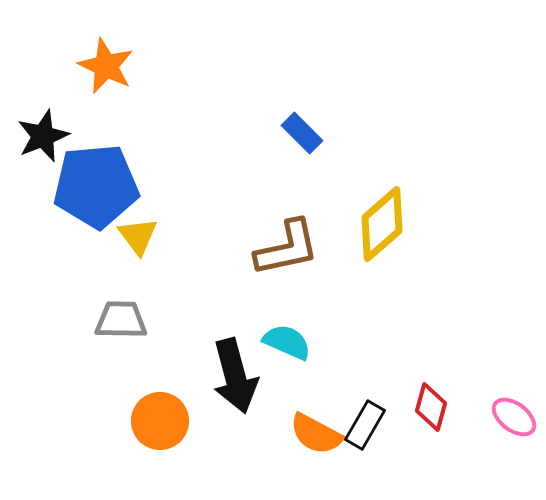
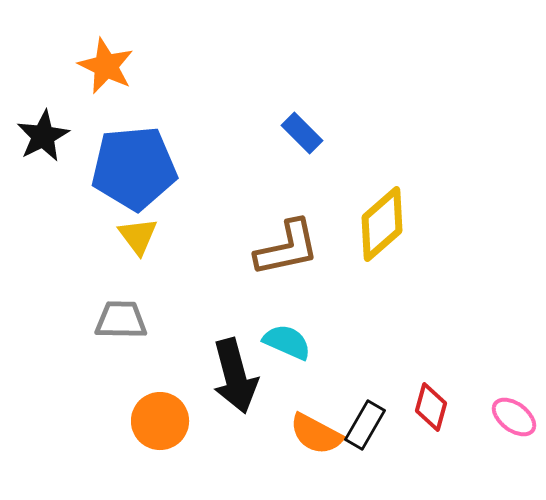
black star: rotated 6 degrees counterclockwise
blue pentagon: moved 38 px right, 18 px up
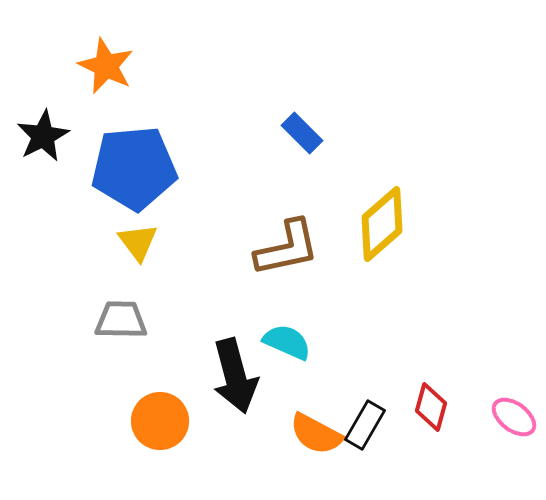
yellow triangle: moved 6 px down
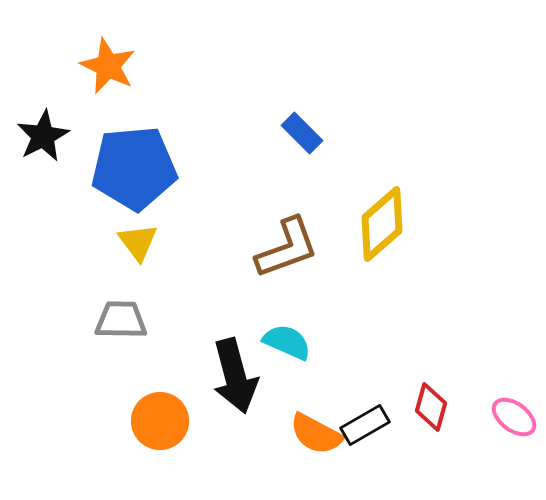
orange star: moved 2 px right
brown L-shape: rotated 8 degrees counterclockwise
black rectangle: rotated 30 degrees clockwise
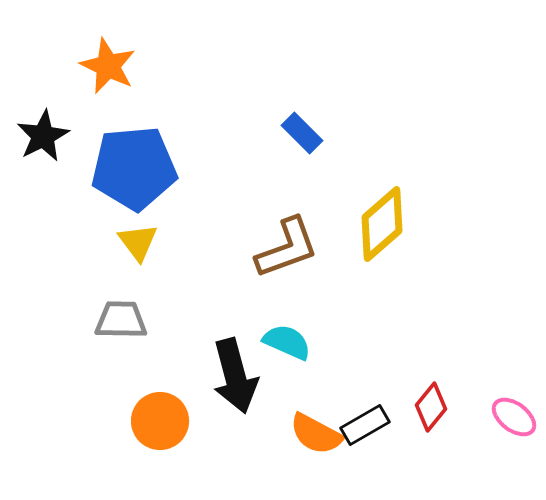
red diamond: rotated 24 degrees clockwise
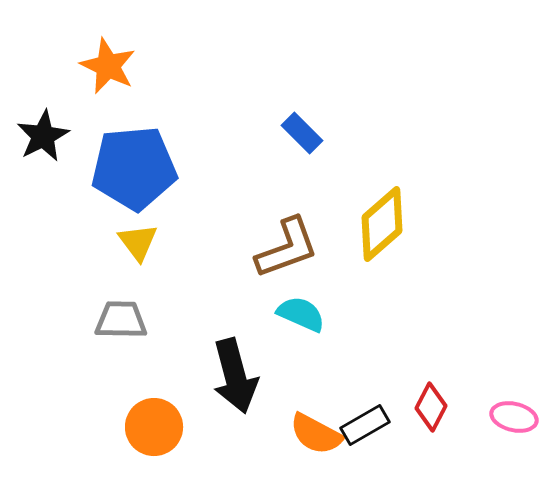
cyan semicircle: moved 14 px right, 28 px up
red diamond: rotated 12 degrees counterclockwise
pink ellipse: rotated 24 degrees counterclockwise
orange circle: moved 6 px left, 6 px down
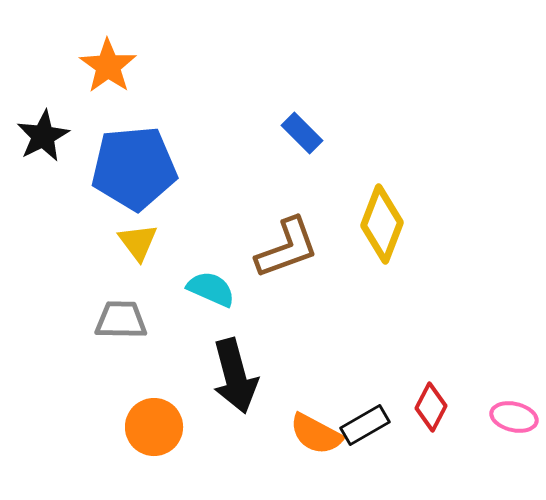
orange star: rotated 10 degrees clockwise
yellow diamond: rotated 28 degrees counterclockwise
cyan semicircle: moved 90 px left, 25 px up
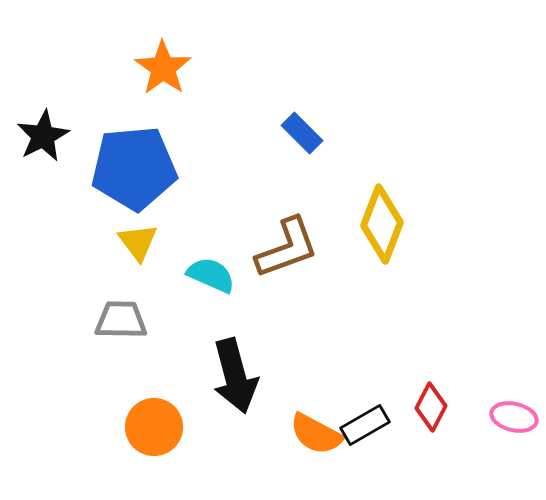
orange star: moved 55 px right, 2 px down
cyan semicircle: moved 14 px up
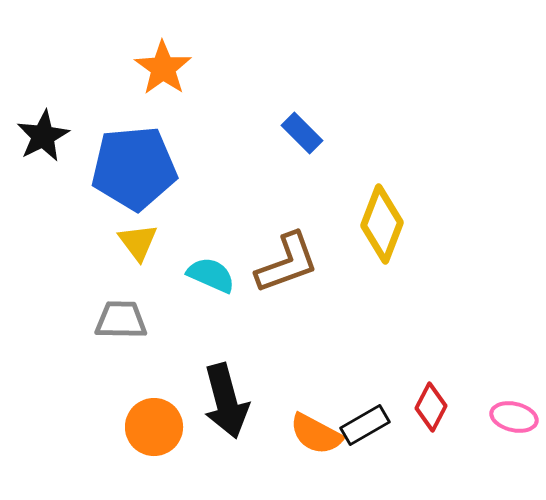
brown L-shape: moved 15 px down
black arrow: moved 9 px left, 25 px down
